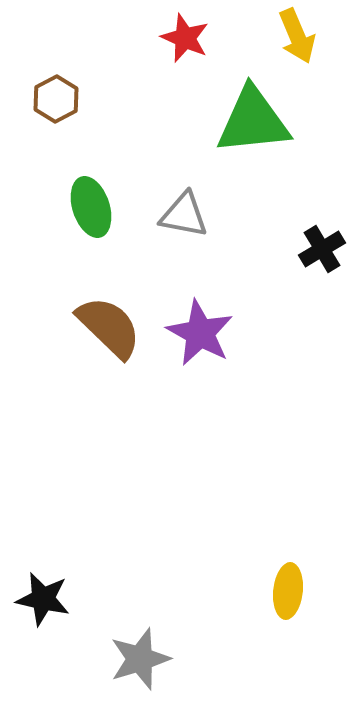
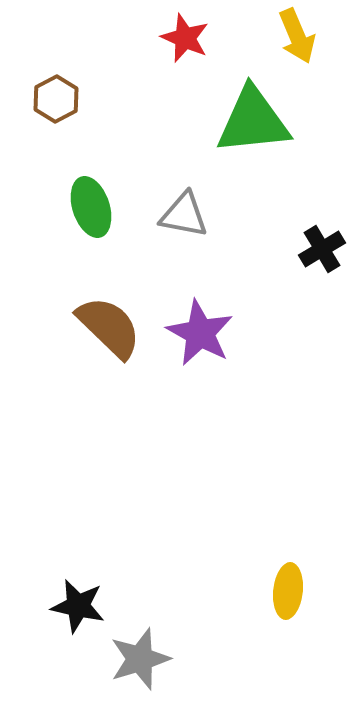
black star: moved 35 px right, 7 px down
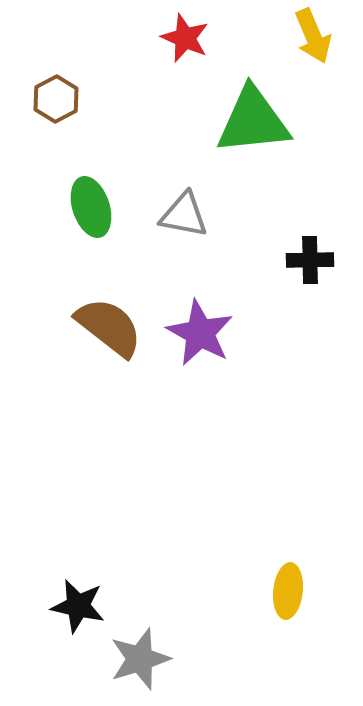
yellow arrow: moved 16 px right
black cross: moved 12 px left, 11 px down; rotated 30 degrees clockwise
brown semicircle: rotated 6 degrees counterclockwise
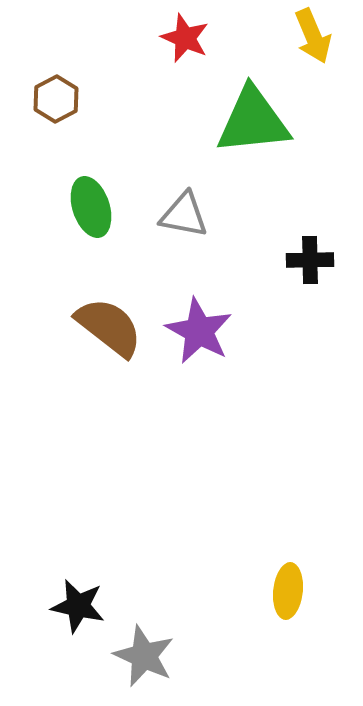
purple star: moved 1 px left, 2 px up
gray star: moved 4 px right, 3 px up; rotated 30 degrees counterclockwise
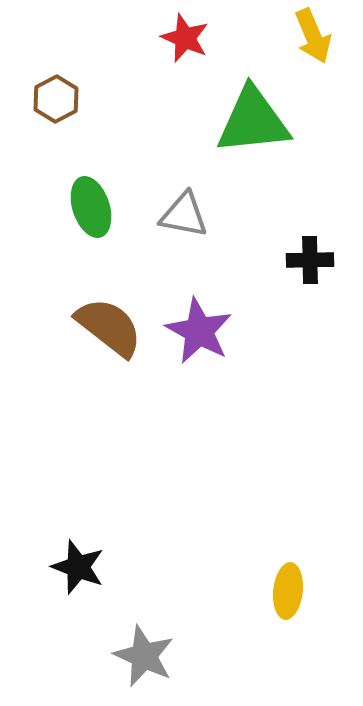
black star: moved 39 px up; rotated 8 degrees clockwise
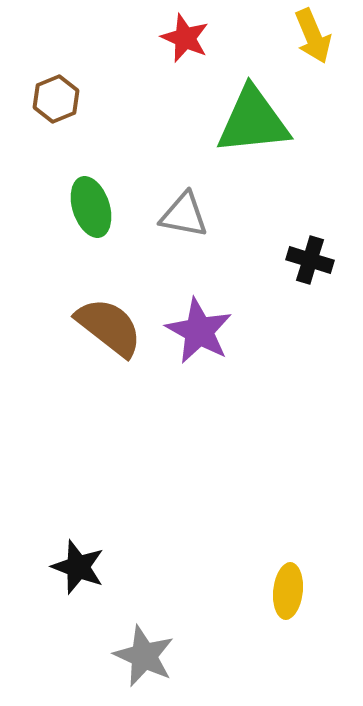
brown hexagon: rotated 6 degrees clockwise
black cross: rotated 18 degrees clockwise
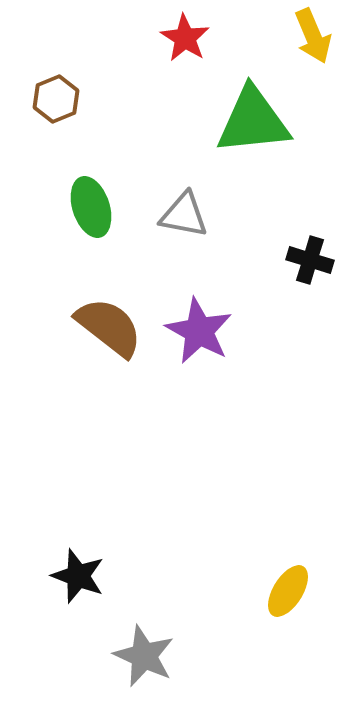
red star: rotated 9 degrees clockwise
black star: moved 9 px down
yellow ellipse: rotated 26 degrees clockwise
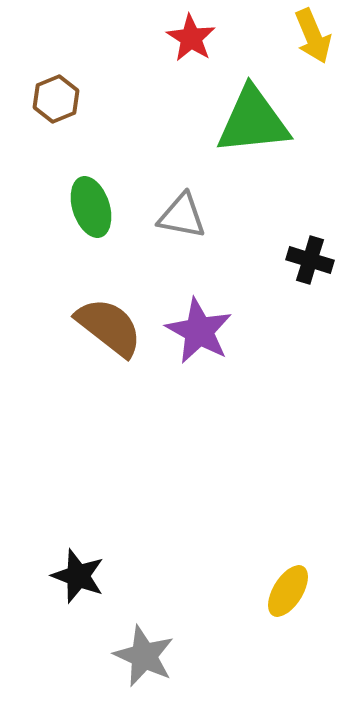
red star: moved 6 px right
gray triangle: moved 2 px left, 1 px down
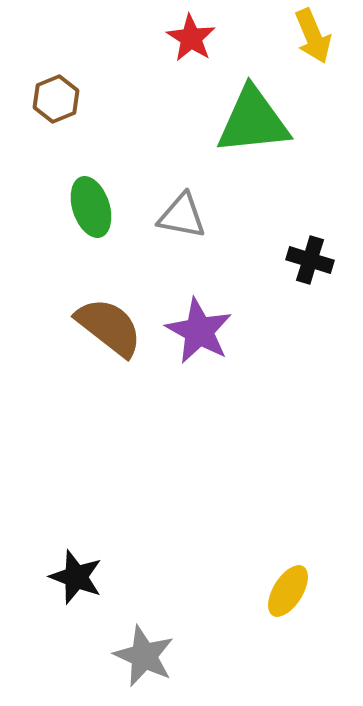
black star: moved 2 px left, 1 px down
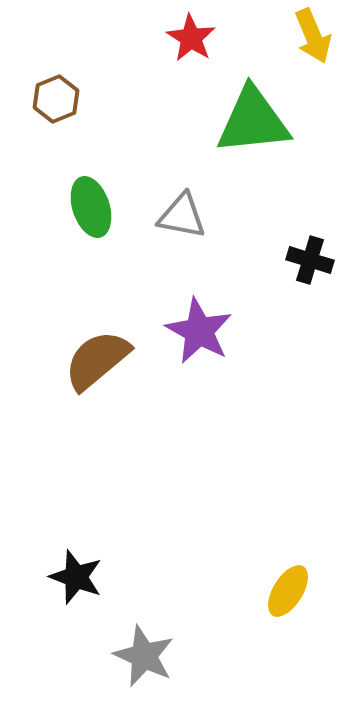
brown semicircle: moved 12 px left, 33 px down; rotated 78 degrees counterclockwise
